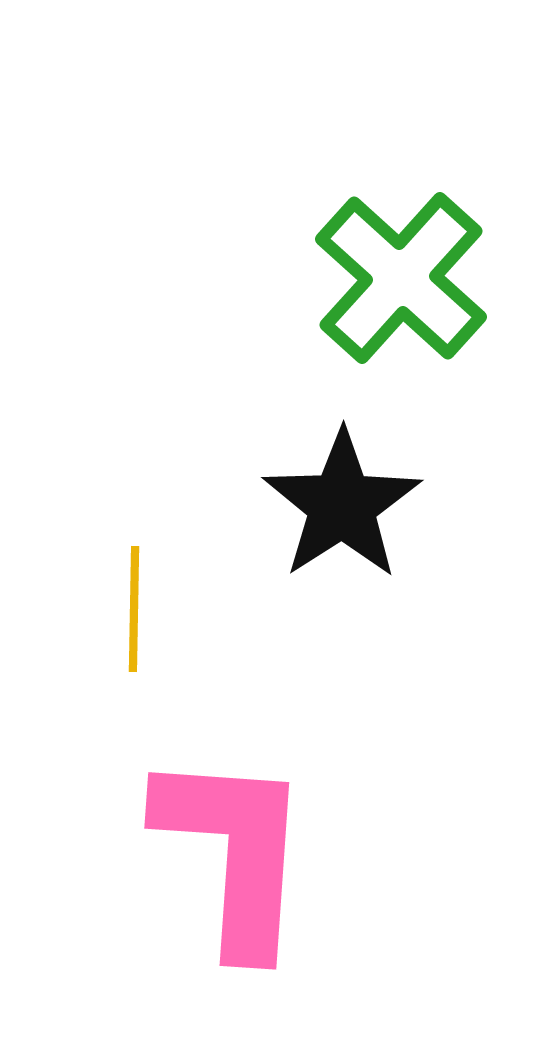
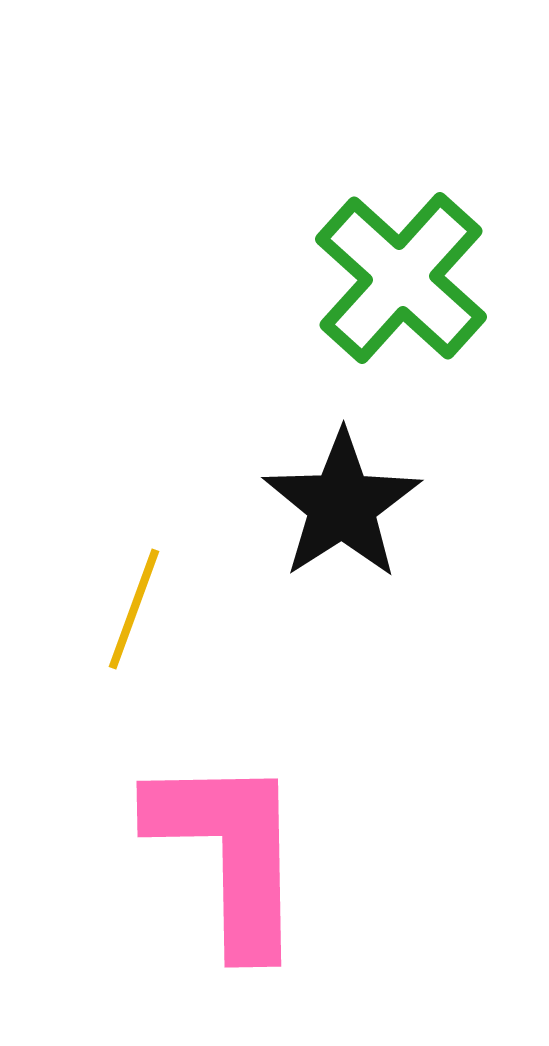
yellow line: rotated 19 degrees clockwise
pink L-shape: moved 5 px left, 1 px down; rotated 5 degrees counterclockwise
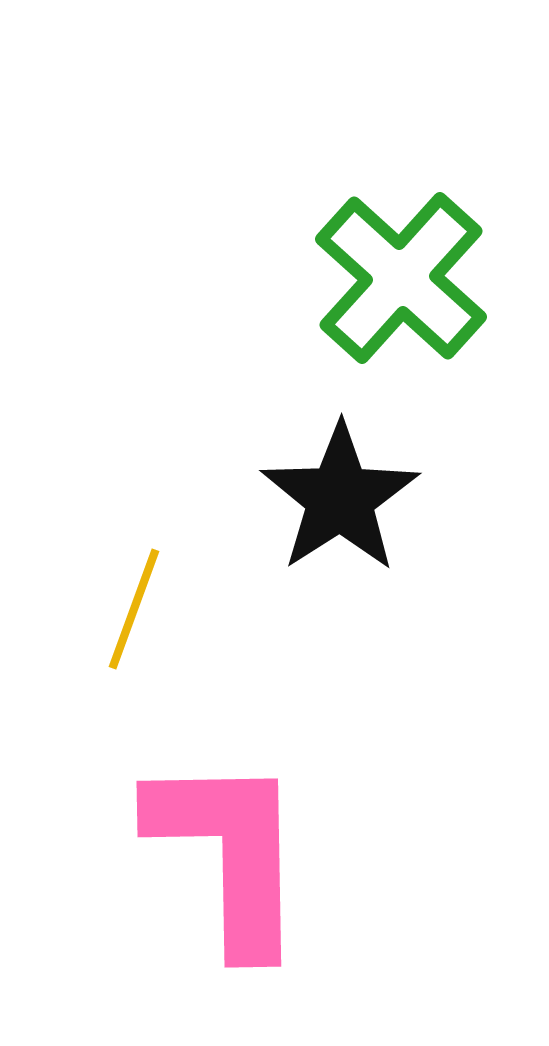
black star: moved 2 px left, 7 px up
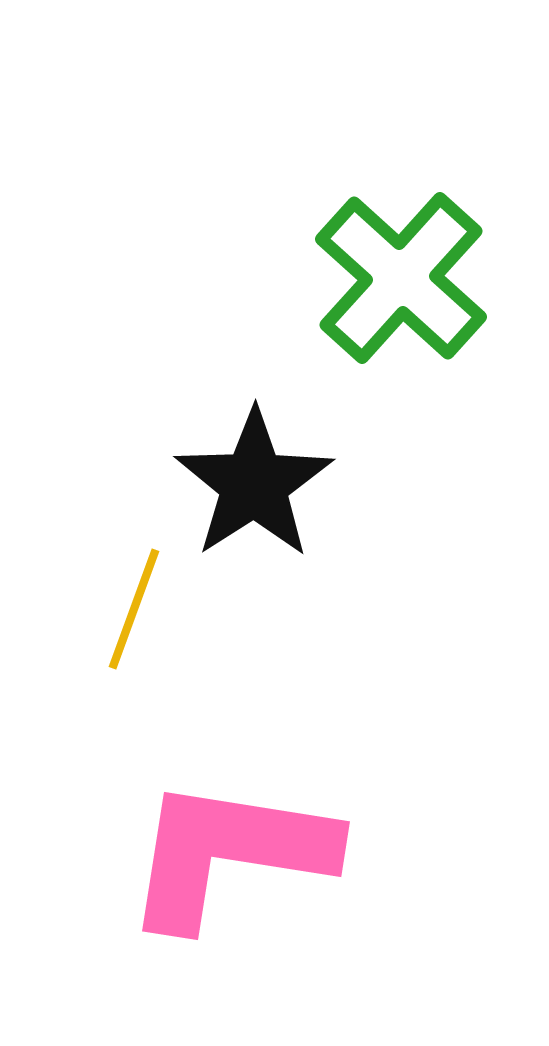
black star: moved 86 px left, 14 px up
pink L-shape: rotated 80 degrees counterclockwise
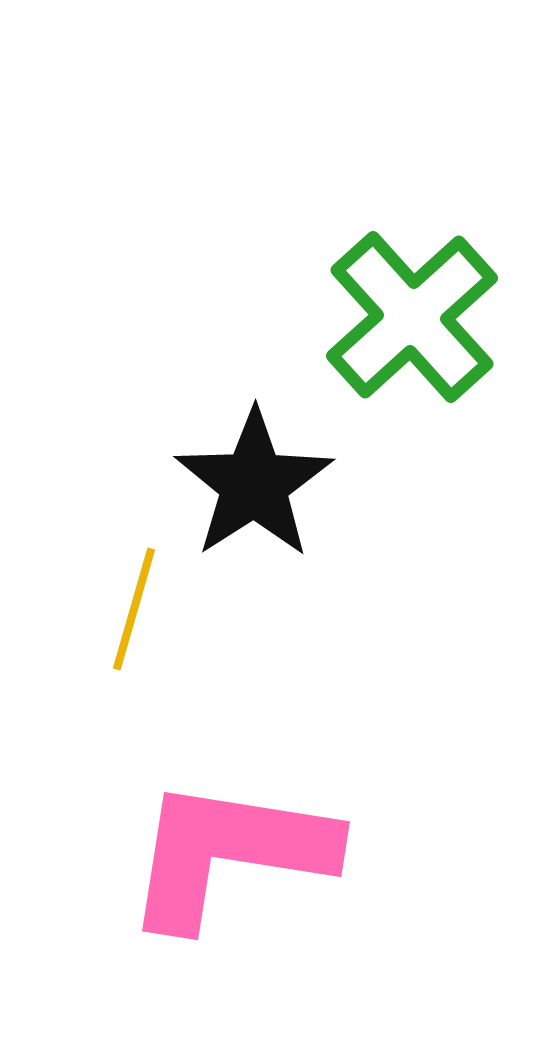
green cross: moved 11 px right, 39 px down; rotated 6 degrees clockwise
yellow line: rotated 4 degrees counterclockwise
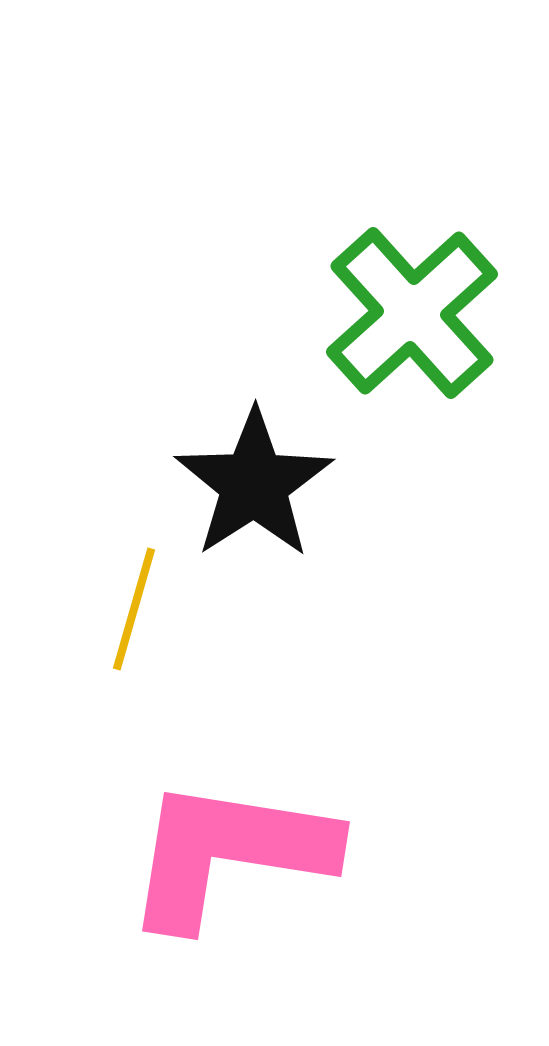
green cross: moved 4 px up
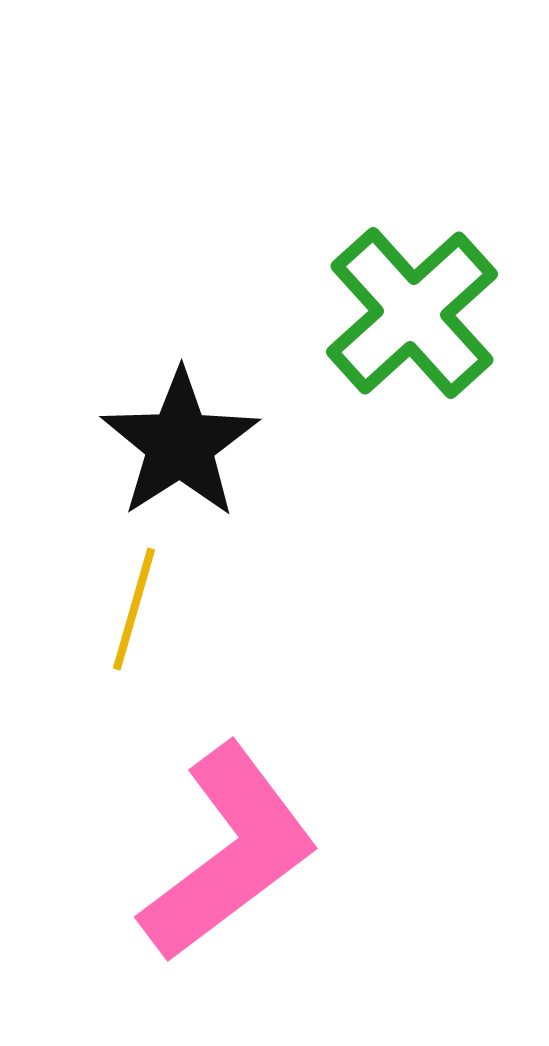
black star: moved 74 px left, 40 px up
pink L-shape: rotated 134 degrees clockwise
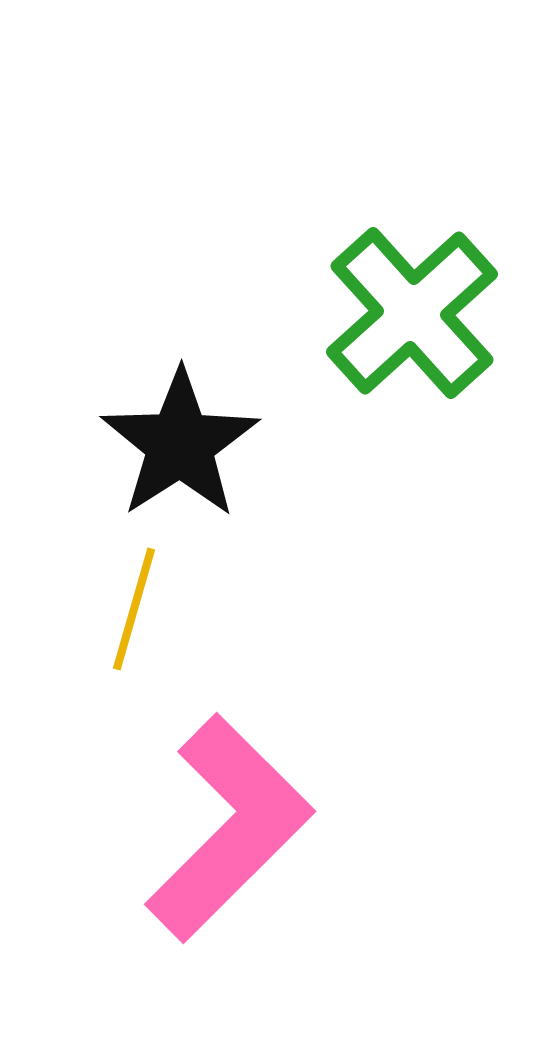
pink L-shape: moved 25 px up; rotated 8 degrees counterclockwise
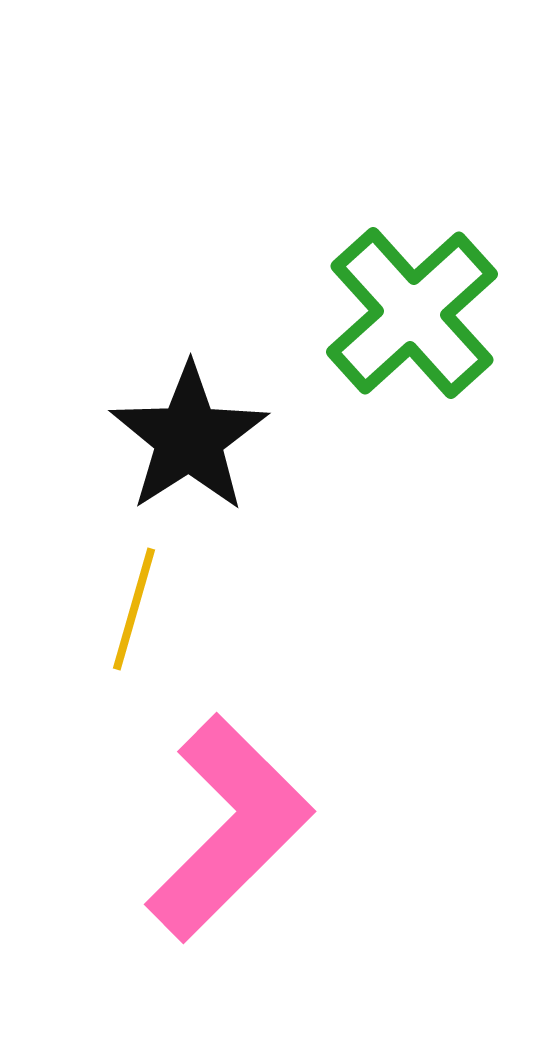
black star: moved 9 px right, 6 px up
